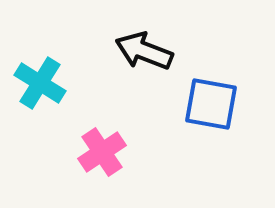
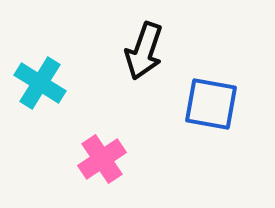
black arrow: rotated 92 degrees counterclockwise
pink cross: moved 7 px down
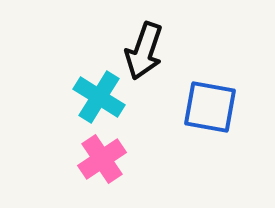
cyan cross: moved 59 px right, 14 px down
blue square: moved 1 px left, 3 px down
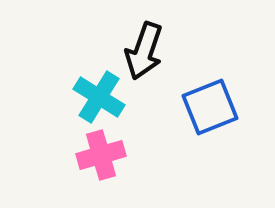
blue square: rotated 32 degrees counterclockwise
pink cross: moved 1 px left, 4 px up; rotated 18 degrees clockwise
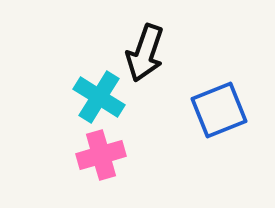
black arrow: moved 1 px right, 2 px down
blue square: moved 9 px right, 3 px down
